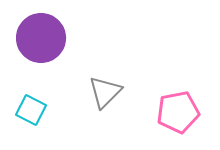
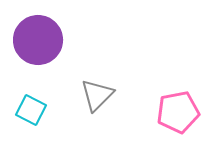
purple circle: moved 3 px left, 2 px down
gray triangle: moved 8 px left, 3 px down
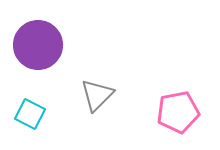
purple circle: moved 5 px down
cyan square: moved 1 px left, 4 px down
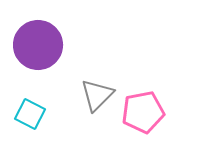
pink pentagon: moved 35 px left
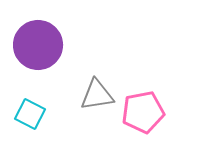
gray triangle: rotated 36 degrees clockwise
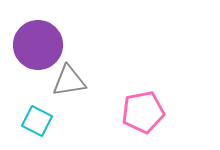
gray triangle: moved 28 px left, 14 px up
cyan square: moved 7 px right, 7 px down
